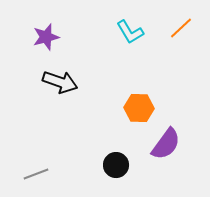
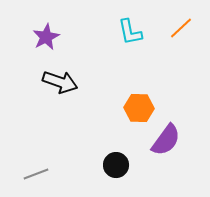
cyan L-shape: rotated 20 degrees clockwise
purple star: rotated 12 degrees counterclockwise
purple semicircle: moved 4 px up
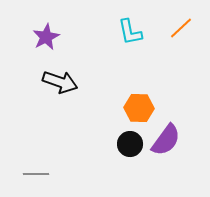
black circle: moved 14 px right, 21 px up
gray line: rotated 20 degrees clockwise
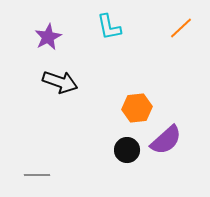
cyan L-shape: moved 21 px left, 5 px up
purple star: moved 2 px right
orange hexagon: moved 2 px left; rotated 8 degrees counterclockwise
purple semicircle: rotated 12 degrees clockwise
black circle: moved 3 px left, 6 px down
gray line: moved 1 px right, 1 px down
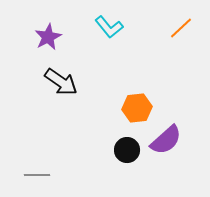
cyan L-shape: rotated 28 degrees counterclockwise
black arrow: moved 1 px right; rotated 16 degrees clockwise
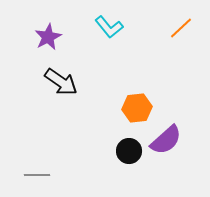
black circle: moved 2 px right, 1 px down
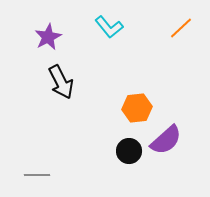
black arrow: rotated 28 degrees clockwise
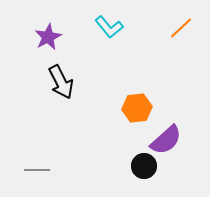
black circle: moved 15 px right, 15 px down
gray line: moved 5 px up
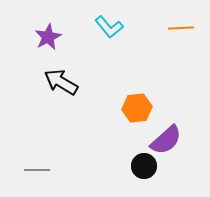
orange line: rotated 40 degrees clockwise
black arrow: rotated 148 degrees clockwise
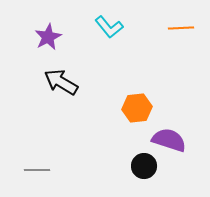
purple semicircle: moved 3 px right; rotated 120 degrees counterclockwise
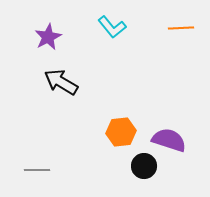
cyan L-shape: moved 3 px right
orange hexagon: moved 16 px left, 24 px down
